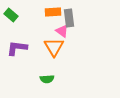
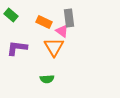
orange rectangle: moved 9 px left, 10 px down; rotated 28 degrees clockwise
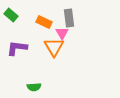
pink triangle: moved 2 px down; rotated 24 degrees clockwise
green semicircle: moved 13 px left, 8 px down
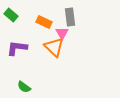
gray rectangle: moved 1 px right, 1 px up
orange triangle: rotated 15 degrees counterclockwise
green semicircle: moved 10 px left; rotated 40 degrees clockwise
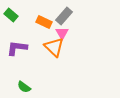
gray rectangle: moved 6 px left, 1 px up; rotated 48 degrees clockwise
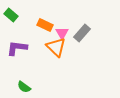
gray rectangle: moved 18 px right, 17 px down
orange rectangle: moved 1 px right, 3 px down
orange triangle: moved 2 px right
